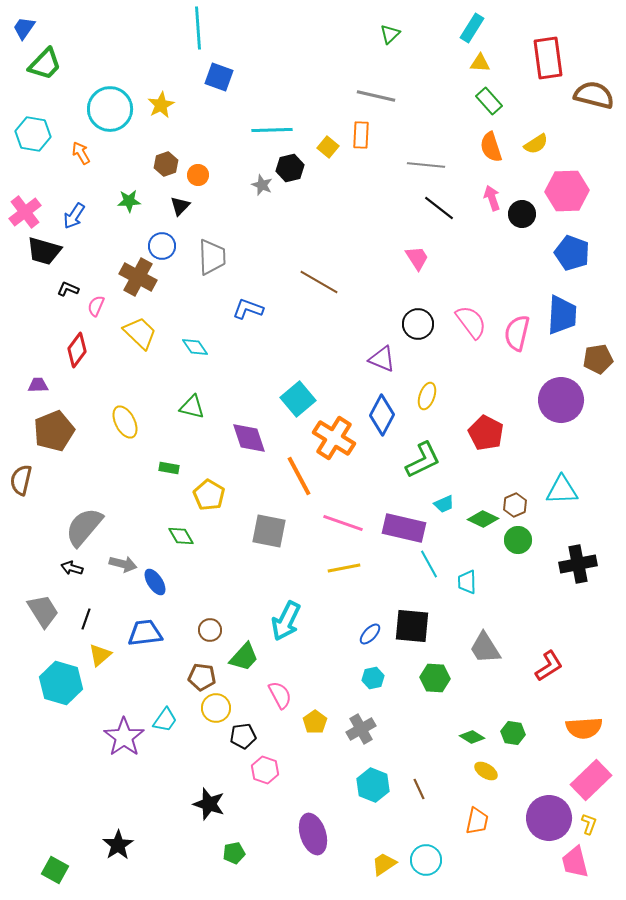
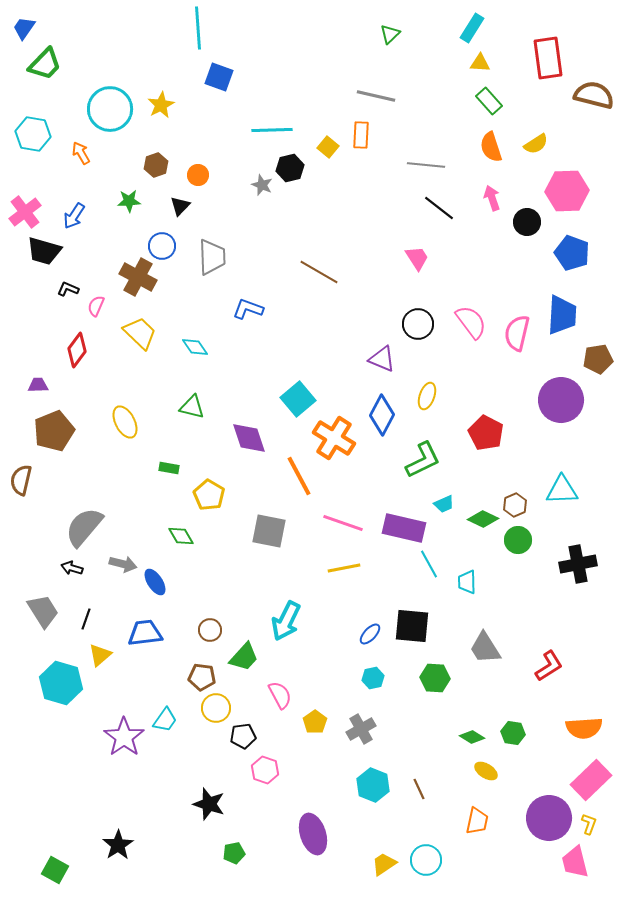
brown hexagon at (166, 164): moved 10 px left, 1 px down
black circle at (522, 214): moved 5 px right, 8 px down
brown line at (319, 282): moved 10 px up
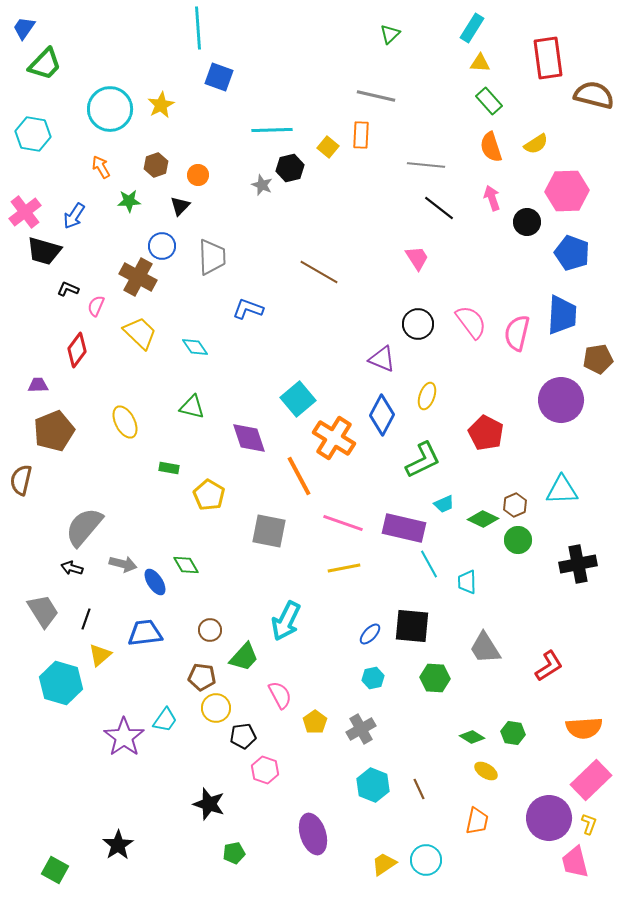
orange arrow at (81, 153): moved 20 px right, 14 px down
green diamond at (181, 536): moved 5 px right, 29 px down
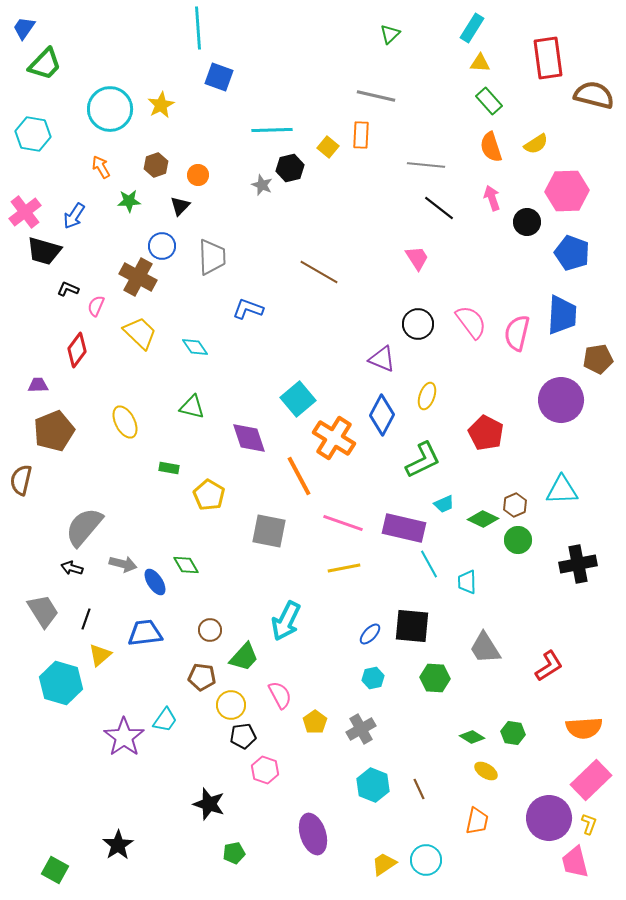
yellow circle at (216, 708): moved 15 px right, 3 px up
